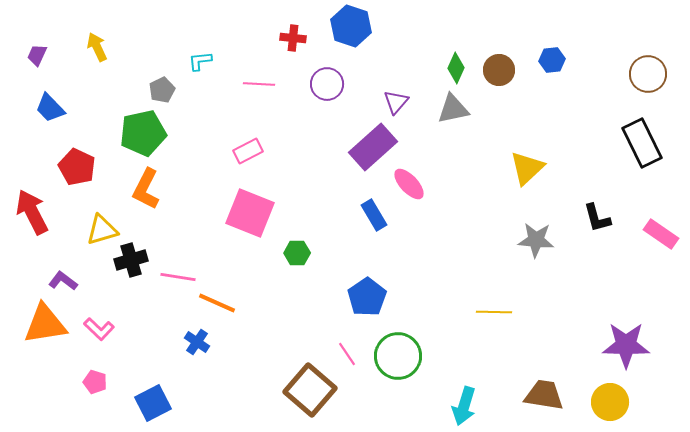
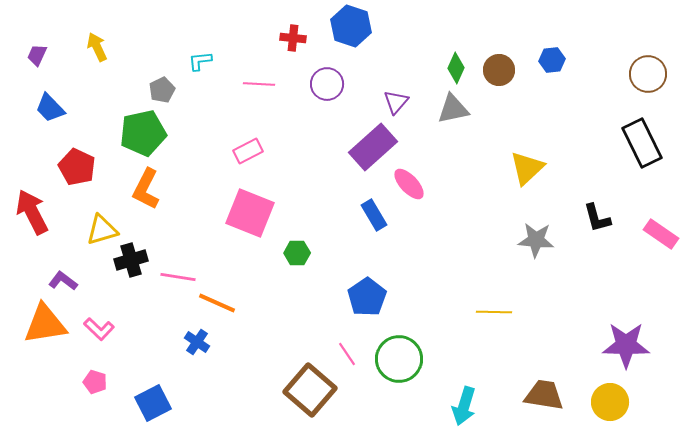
green circle at (398, 356): moved 1 px right, 3 px down
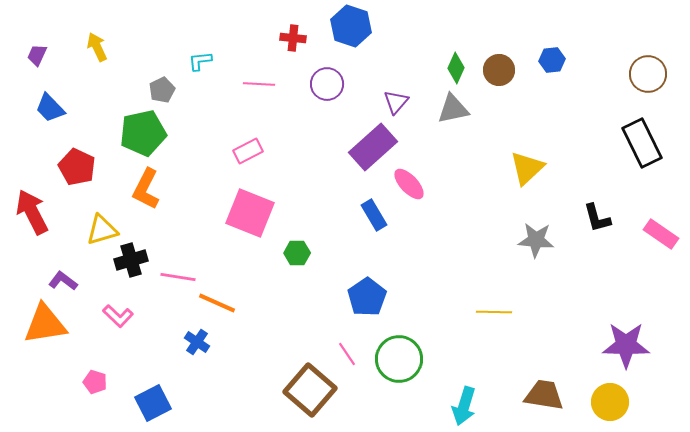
pink L-shape at (99, 329): moved 19 px right, 13 px up
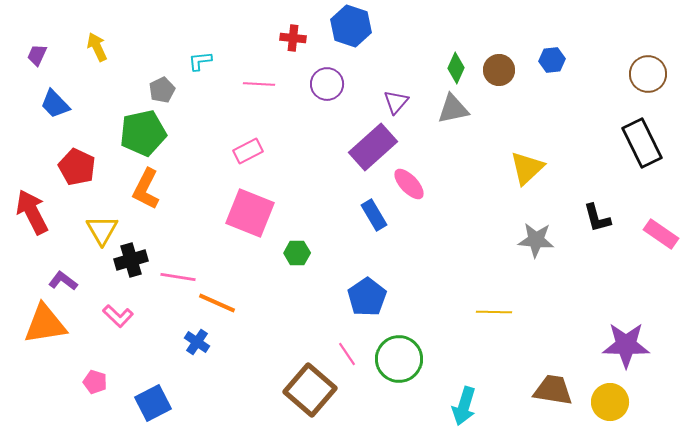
blue trapezoid at (50, 108): moved 5 px right, 4 px up
yellow triangle at (102, 230): rotated 44 degrees counterclockwise
brown trapezoid at (544, 395): moved 9 px right, 5 px up
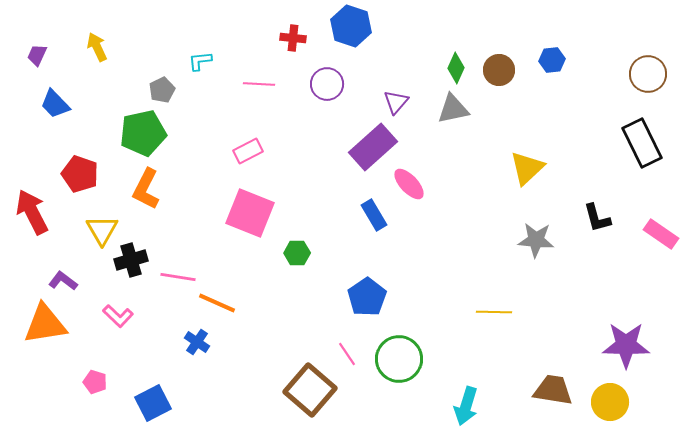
red pentagon at (77, 167): moved 3 px right, 7 px down; rotated 6 degrees counterclockwise
cyan arrow at (464, 406): moved 2 px right
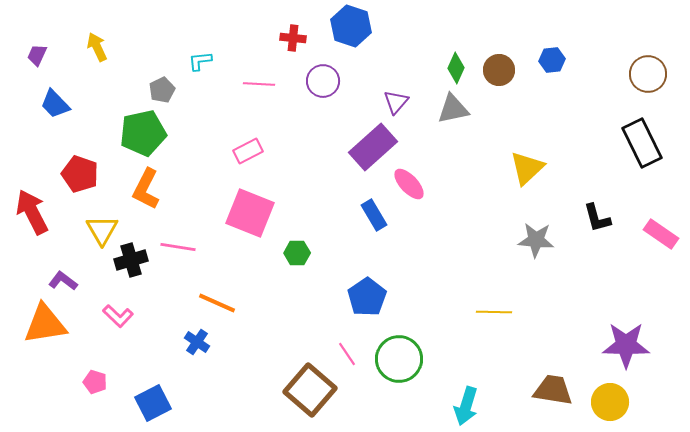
purple circle at (327, 84): moved 4 px left, 3 px up
pink line at (178, 277): moved 30 px up
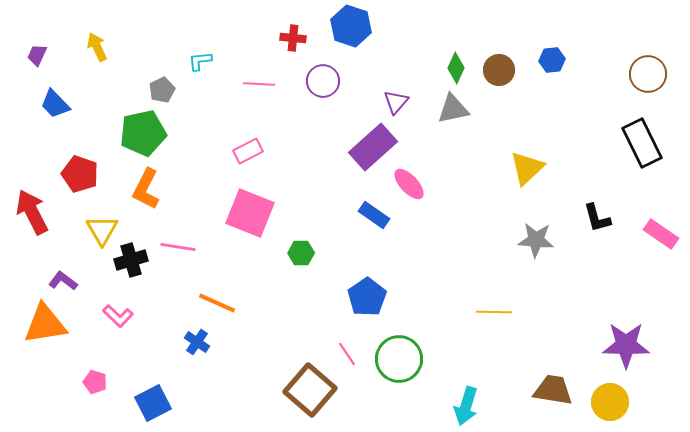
blue rectangle at (374, 215): rotated 24 degrees counterclockwise
green hexagon at (297, 253): moved 4 px right
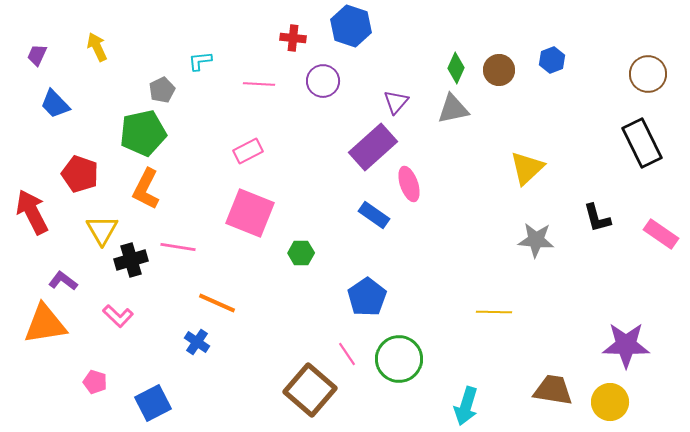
blue hexagon at (552, 60): rotated 15 degrees counterclockwise
pink ellipse at (409, 184): rotated 24 degrees clockwise
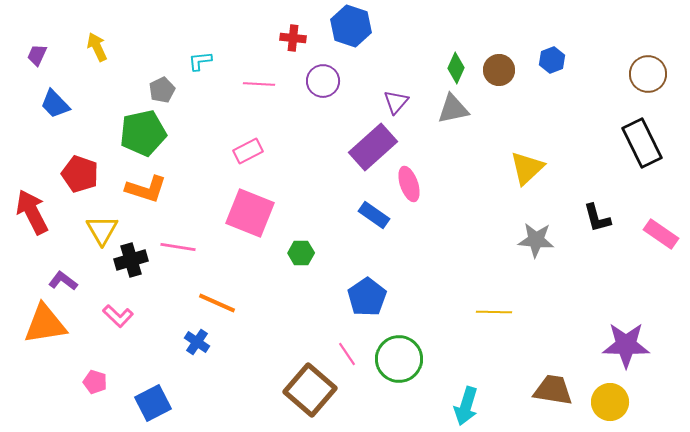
orange L-shape at (146, 189): rotated 99 degrees counterclockwise
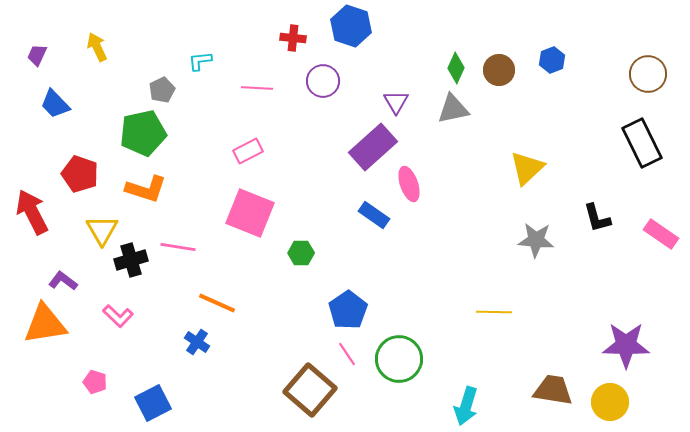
pink line at (259, 84): moved 2 px left, 4 px down
purple triangle at (396, 102): rotated 12 degrees counterclockwise
blue pentagon at (367, 297): moved 19 px left, 13 px down
